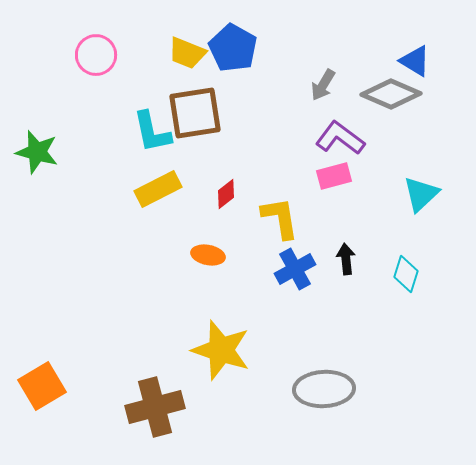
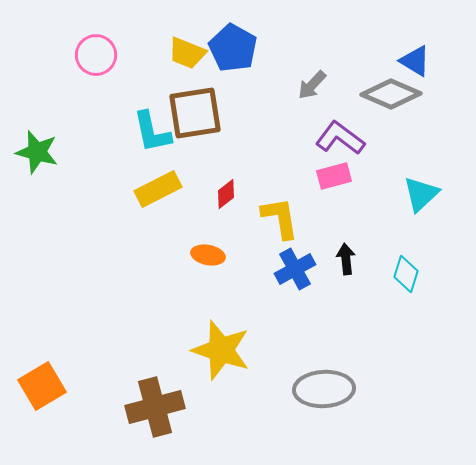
gray arrow: moved 11 px left; rotated 12 degrees clockwise
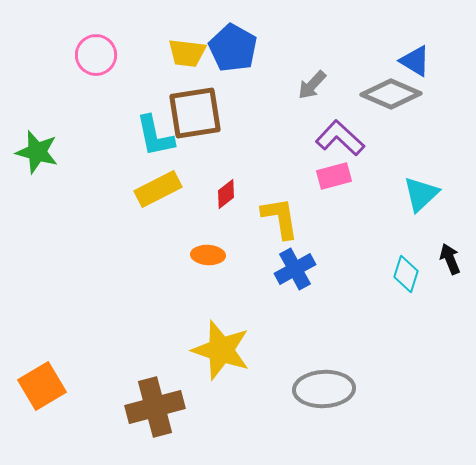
yellow trapezoid: rotated 15 degrees counterclockwise
cyan L-shape: moved 3 px right, 4 px down
purple L-shape: rotated 6 degrees clockwise
orange ellipse: rotated 8 degrees counterclockwise
black arrow: moved 104 px right; rotated 16 degrees counterclockwise
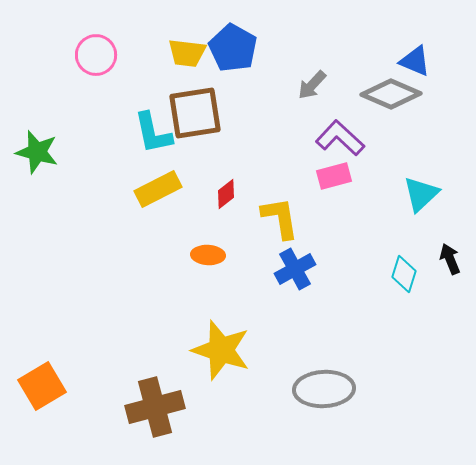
blue triangle: rotated 8 degrees counterclockwise
cyan L-shape: moved 2 px left, 3 px up
cyan diamond: moved 2 px left
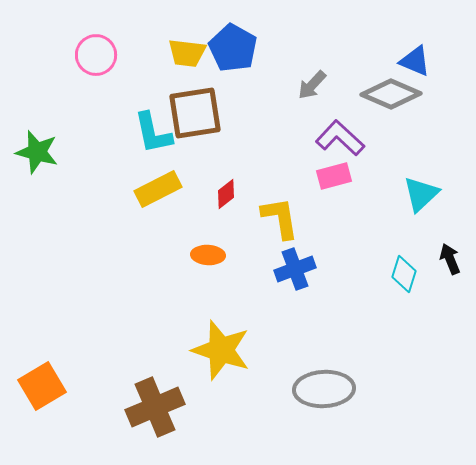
blue cross: rotated 9 degrees clockwise
brown cross: rotated 8 degrees counterclockwise
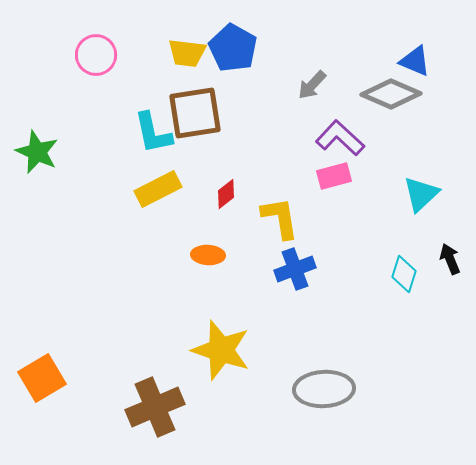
green star: rotated 9 degrees clockwise
orange square: moved 8 px up
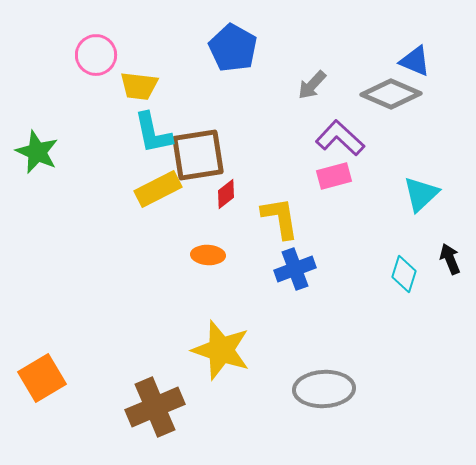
yellow trapezoid: moved 48 px left, 33 px down
brown square: moved 3 px right, 42 px down
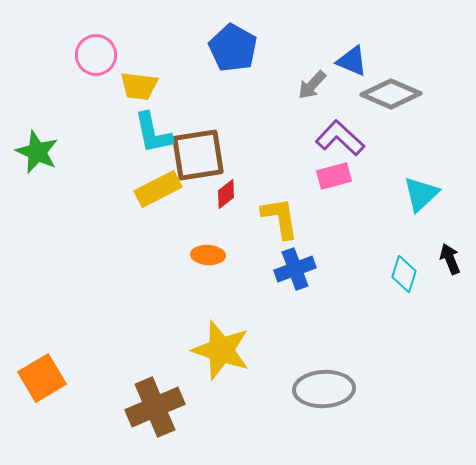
blue triangle: moved 63 px left
